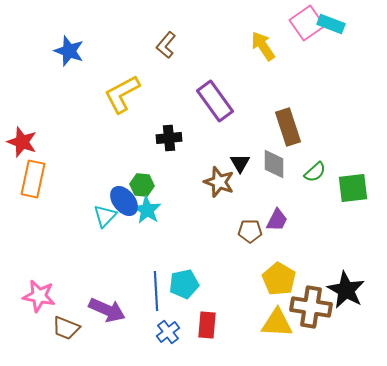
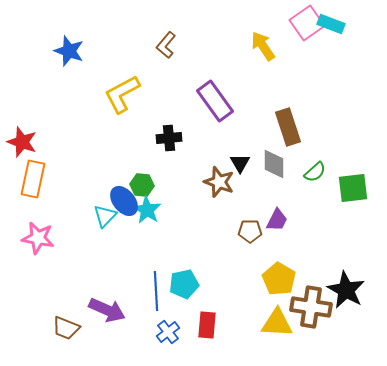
pink star: moved 1 px left, 58 px up
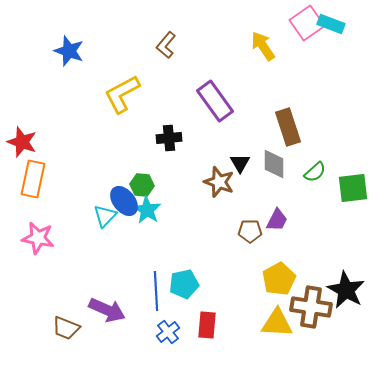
yellow pentagon: rotated 12 degrees clockwise
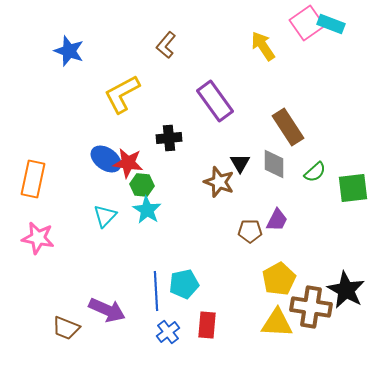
brown rectangle: rotated 15 degrees counterclockwise
red star: moved 106 px right, 21 px down; rotated 12 degrees counterclockwise
blue ellipse: moved 18 px left, 42 px up; rotated 16 degrees counterclockwise
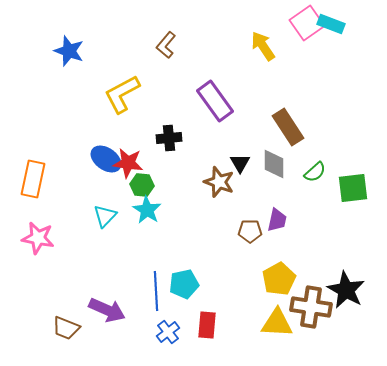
purple trapezoid: rotated 15 degrees counterclockwise
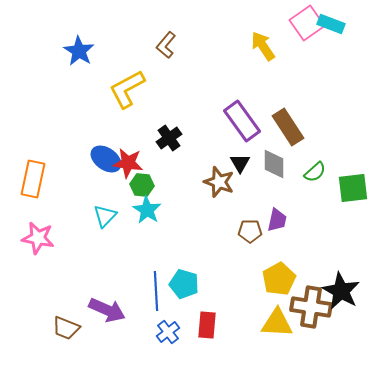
blue star: moved 10 px right; rotated 12 degrees clockwise
yellow L-shape: moved 5 px right, 5 px up
purple rectangle: moved 27 px right, 20 px down
black cross: rotated 30 degrees counterclockwise
cyan pentagon: rotated 28 degrees clockwise
black star: moved 5 px left, 1 px down
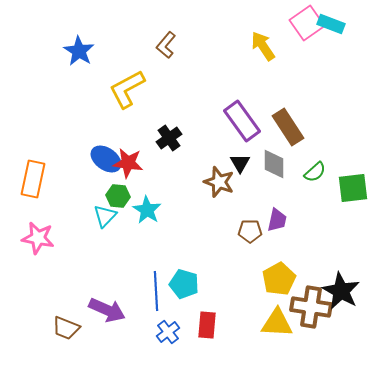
green hexagon: moved 24 px left, 11 px down
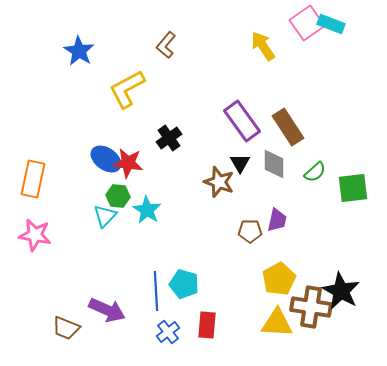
pink star: moved 3 px left, 3 px up
